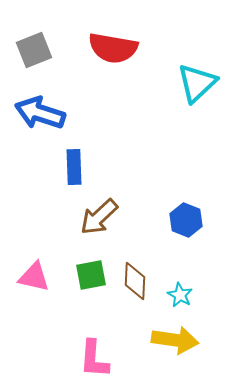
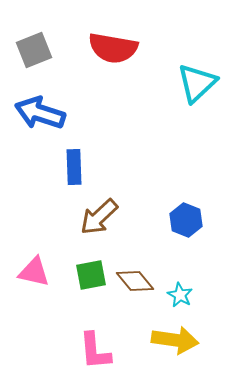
pink triangle: moved 5 px up
brown diamond: rotated 42 degrees counterclockwise
pink L-shape: moved 1 px right, 8 px up; rotated 9 degrees counterclockwise
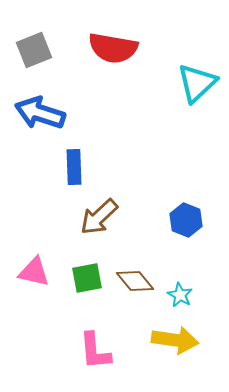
green square: moved 4 px left, 3 px down
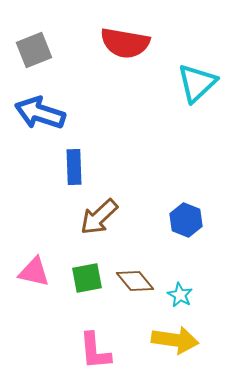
red semicircle: moved 12 px right, 5 px up
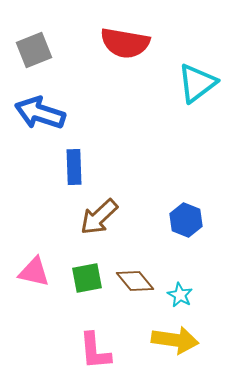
cyan triangle: rotated 6 degrees clockwise
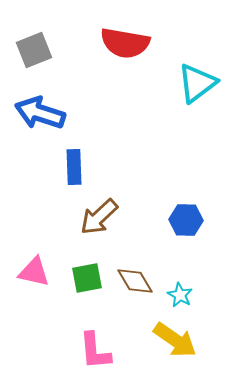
blue hexagon: rotated 20 degrees counterclockwise
brown diamond: rotated 9 degrees clockwise
yellow arrow: rotated 27 degrees clockwise
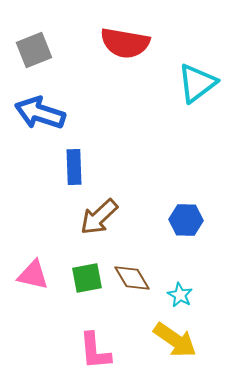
pink triangle: moved 1 px left, 3 px down
brown diamond: moved 3 px left, 3 px up
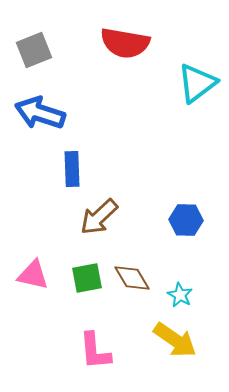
blue rectangle: moved 2 px left, 2 px down
